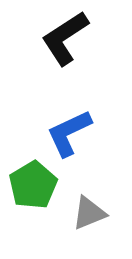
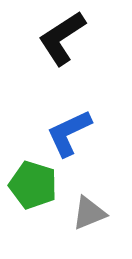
black L-shape: moved 3 px left
green pentagon: rotated 24 degrees counterclockwise
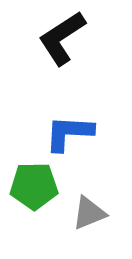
blue L-shape: rotated 28 degrees clockwise
green pentagon: moved 1 px right, 1 px down; rotated 18 degrees counterclockwise
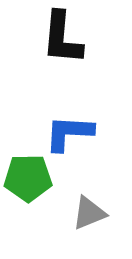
black L-shape: rotated 52 degrees counterclockwise
green pentagon: moved 6 px left, 8 px up
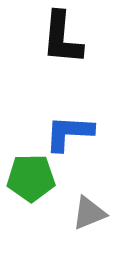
green pentagon: moved 3 px right
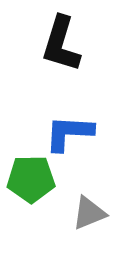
black L-shape: moved 1 px left, 6 px down; rotated 12 degrees clockwise
green pentagon: moved 1 px down
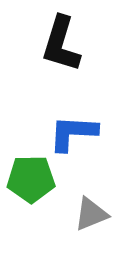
blue L-shape: moved 4 px right
gray triangle: moved 2 px right, 1 px down
